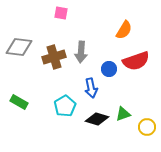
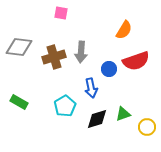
black diamond: rotated 35 degrees counterclockwise
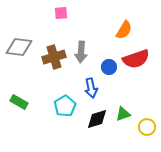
pink square: rotated 16 degrees counterclockwise
red semicircle: moved 2 px up
blue circle: moved 2 px up
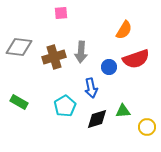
green triangle: moved 3 px up; rotated 14 degrees clockwise
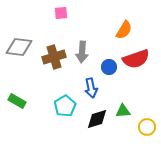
gray arrow: moved 1 px right
green rectangle: moved 2 px left, 1 px up
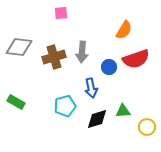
green rectangle: moved 1 px left, 1 px down
cyan pentagon: rotated 15 degrees clockwise
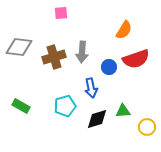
green rectangle: moved 5 px right, 4 px down
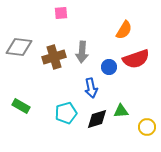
cyan pentagon: moved 1 px right, 7 px down
green triangle: moved 2 px left
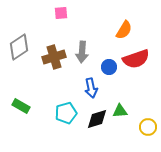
gray diamond: rotated 40 degrees counterclockwise
green triangle: moved 1 px left
yellow circle: moved 1 px right
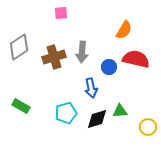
red semicircle: rotated 148 degrees counterclockwise
